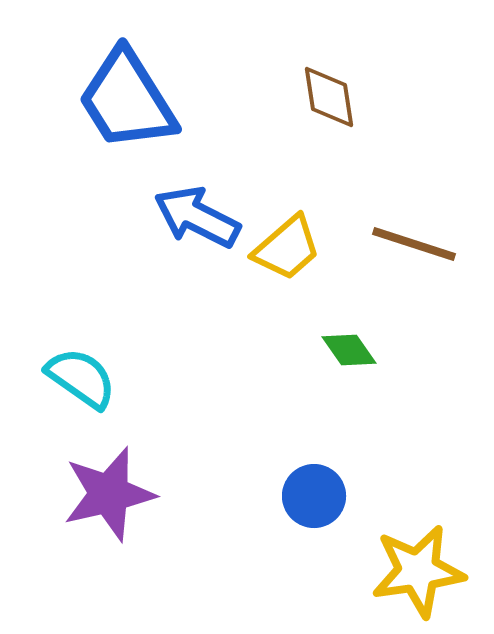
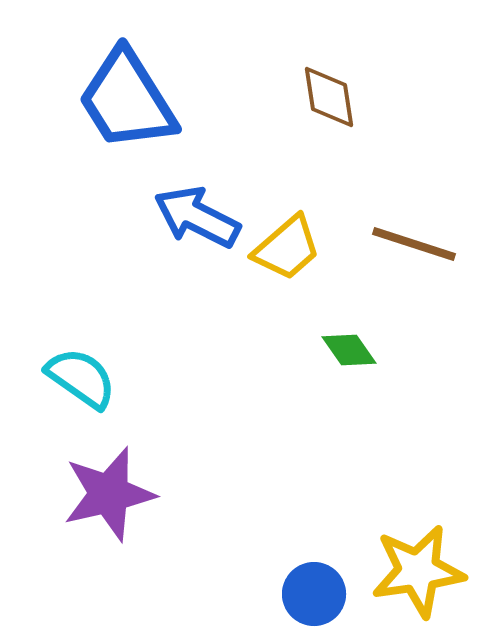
blue circle: moved 98 px down
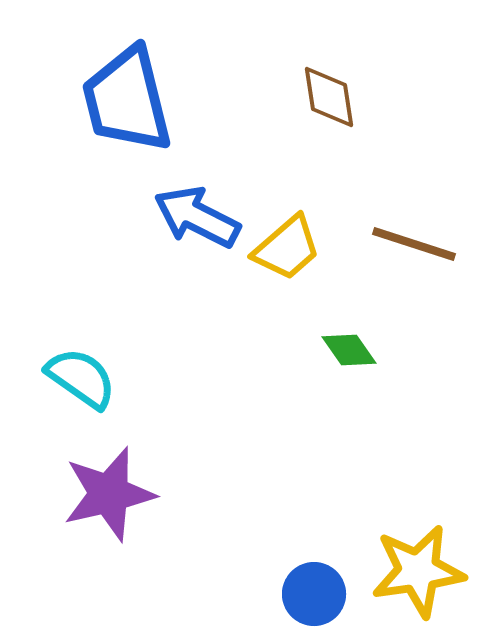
blue trapezoid: rotated 18 degrees clockwise
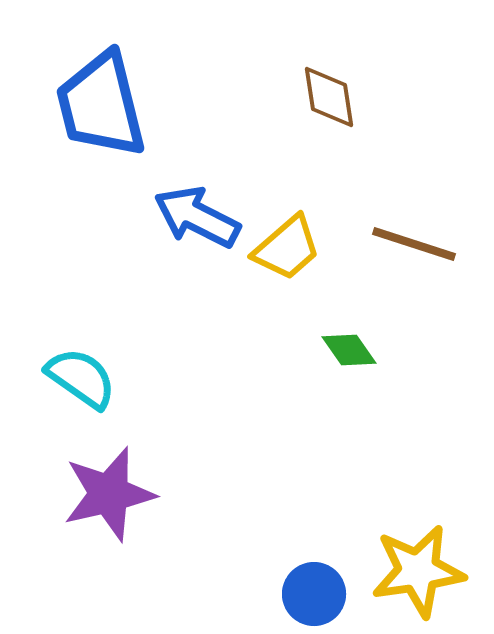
blue trapezoid: moved 26 px left, 5 px down
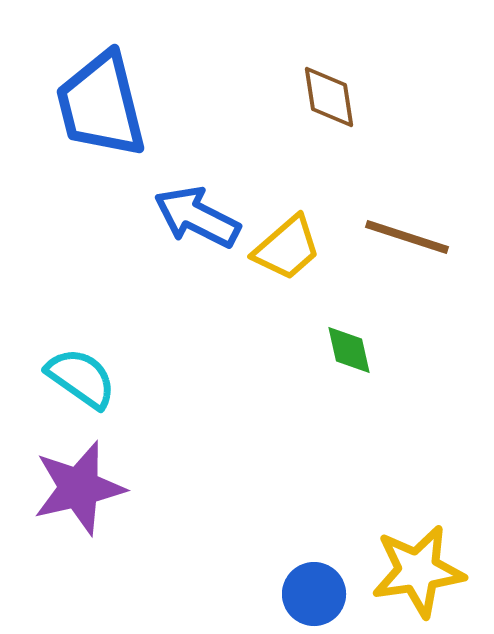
brown line: moved 7 px left, 7 px up
green diamond: rotated 22 degrees clockwise
purple star: moved 30 px left, 6 px up
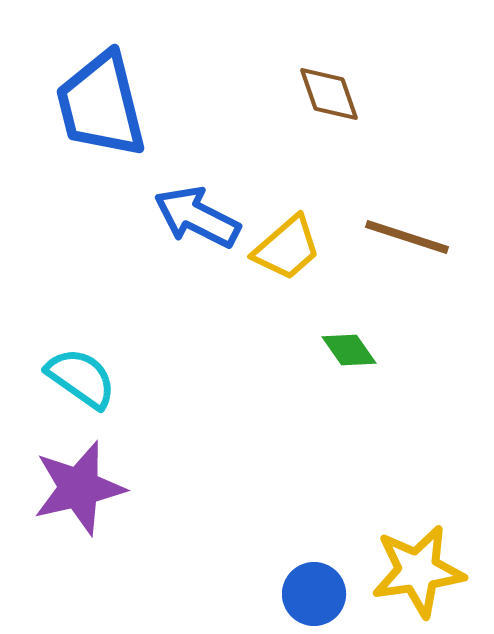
brown diamond: moved 3 px up; rotated 10 degrees counterclockwise
green diamond: rotated 22 degrees counterclockwise
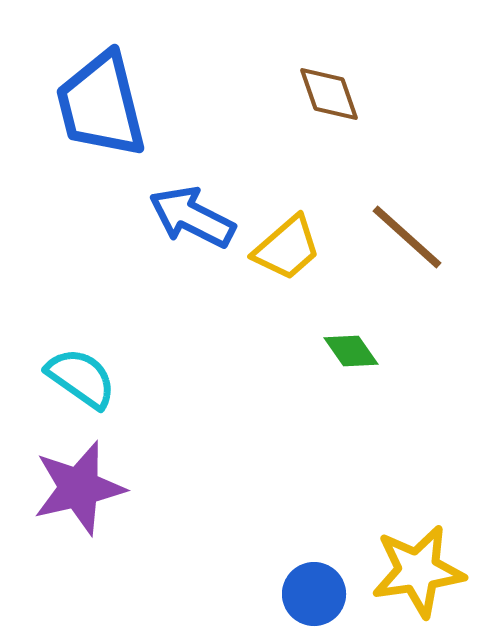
blue arrow: moved 5 px left
brown line: rotated 24 degrees clockwise
green diamond: moved 2 px right, 1 px down
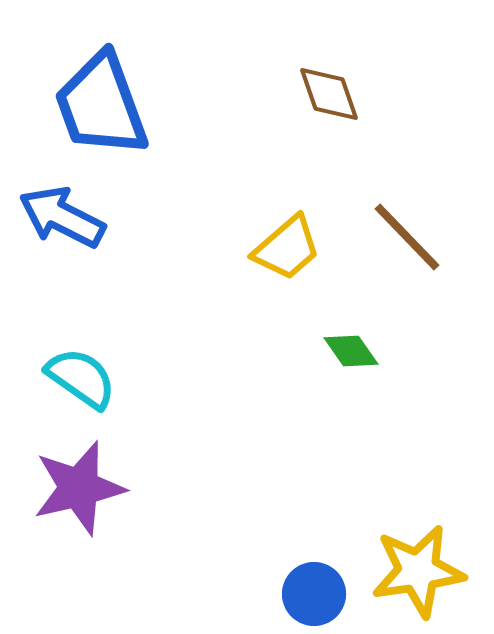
blue trapezoid: rotated 6 degrees counterclockwise
blue arrow: moved 130 px left
brown line: rotated 4 degrees clockwise
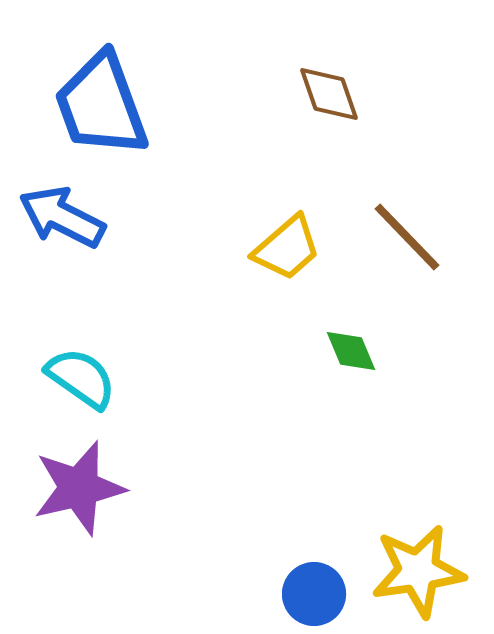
green diamond: rotated 12 degrees clockwise
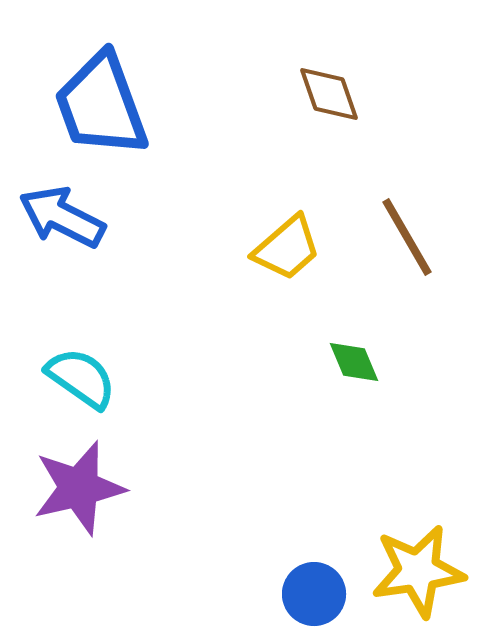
brown line: rotated 14 degrees clockwise
green diamond: moved 3 px right, 11 px down
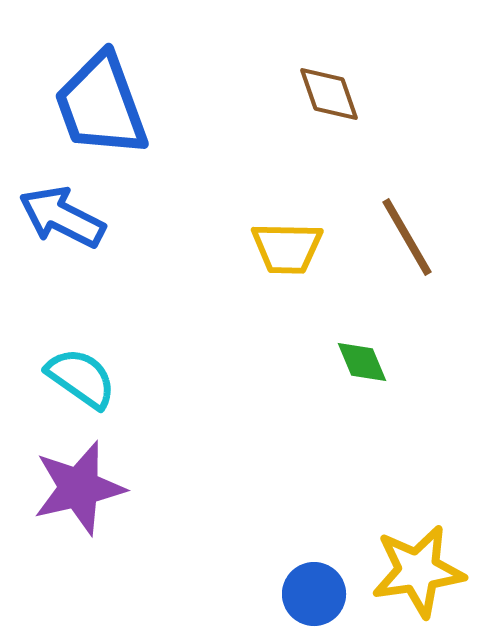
yellow trapezoid: rotated 42 degrees clockwise
green diamond: moved 8 px right
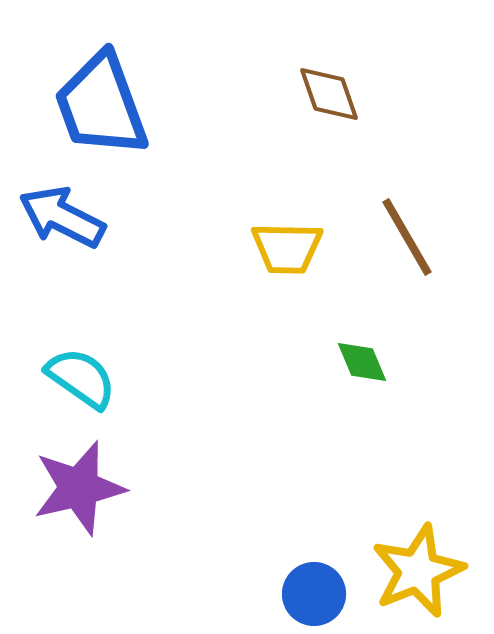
yellow star: rotated 14 degrees counterclockwise
